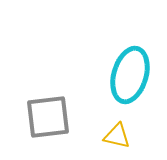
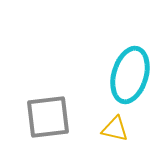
yellow triangle: moved 2 px left, 7 px up
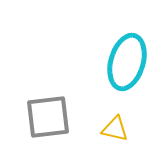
cyan ellipse: moved 3 px left, 13 px up
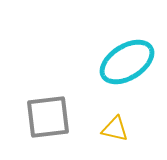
cyan ellipse: rotated 42 degrees clockwise
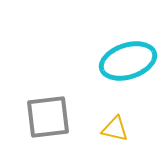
cyan ellipse: moved 1 px right, 1 px up; rotated 14 degrees clockwise
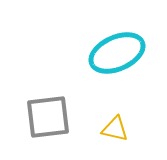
cyan ellipse: moved 11 px left, 8 px up; rotated 6 degrees counterclockwise
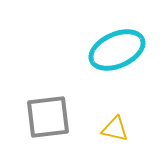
cyan ellipse: moved 3 px up
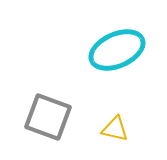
gray square: rotated 27 degrees clockwise
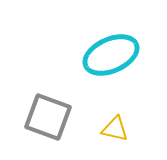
cyan ellipse: moved 6 px left, 5 px down
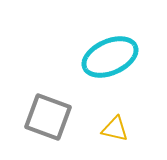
cyan ellipse: moved 1 px left, 2 px down
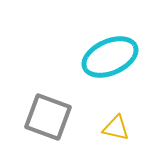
yellow triangle: moved 1 px right, 1 px up
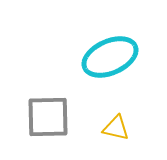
gray square: rotated 21 degrees counterclockwise
